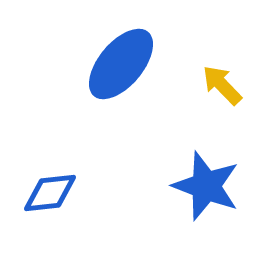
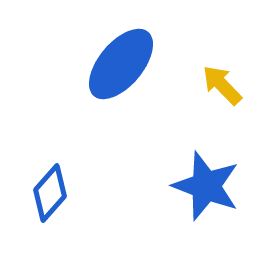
blue diamond: rotated 42 degrees counterclockwise
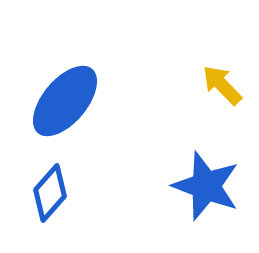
blue ellipse: moved 56 px left, 37 px down
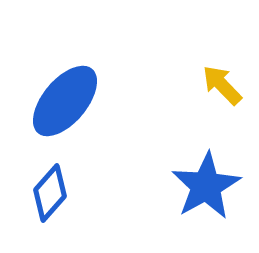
blue star: rotated 22 degrees clockwise
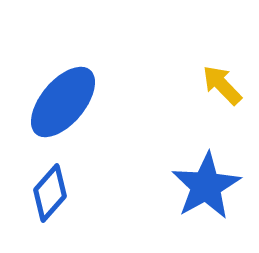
blue ellipse: moved 2 px left, 1 px down
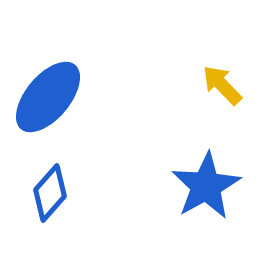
blue ellipse: moved 15 px left, 5 px up
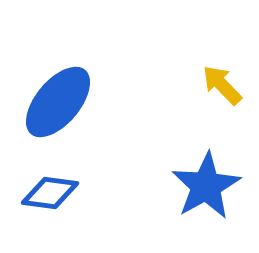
blue ellipse: moved 10 px right, 5 px down
blue diamond: rotated 56 degrees clockwise
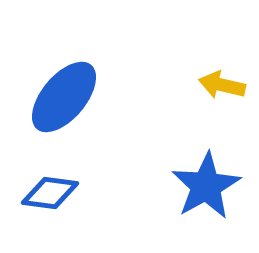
yellow arrow: rotated 33 degrees counterclockwise
blue ellipse: moved 6 px right, 5 px up
